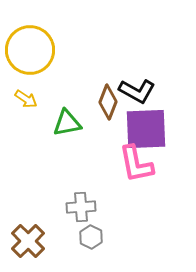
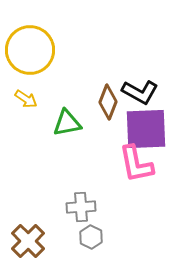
black L-shape: moved 3 px right, 1 px down
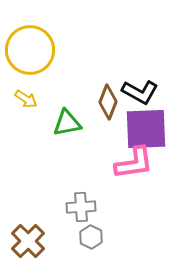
pink L-shape: moved 2 px left, 1 px up; rotated 87 degrees counterclockwise
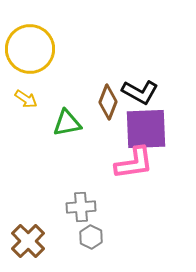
yellow circle: moved 1 px up
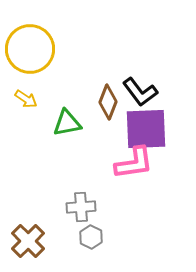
black L-shape: rotated 24 degrees clockwise
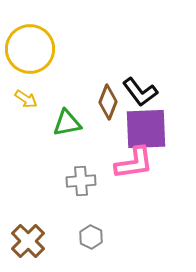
gray cross: moved 26 px up
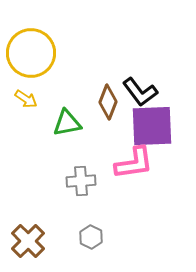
yellow circle: moved 1 px right, 4 px down
purple square: moved 6 px right, 3 px up
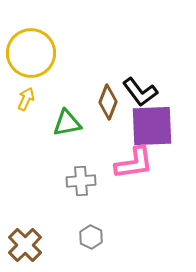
yellow arrow: rotated 100 degrees counterclockwise
brown cross: moved 3 px left, 4 px down
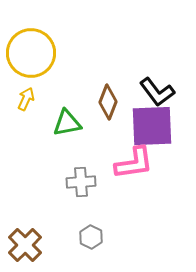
black L-shape: moved 17 px right
gray cross: moved 1 px down
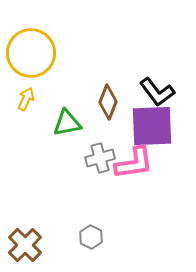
gray cross: moved 19 px right, 24 px up; rotated 12 degrees counterclockwise
